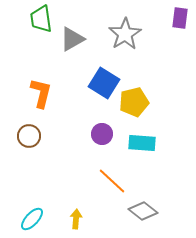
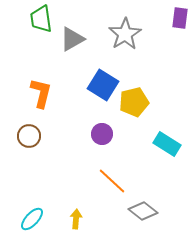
blue square: moved 1 px left, 2 px down
cyan rectangle: moved 25 px right, 1 px down; rotated 28 degrees clockwise
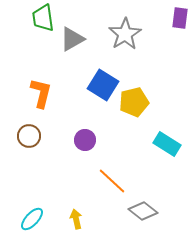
green trapezoid: moved 2 px right, 1 px up
purple circle: moved 17 px left, 6 px down
yellow arrow: rotated 18 degrees counterclockwise
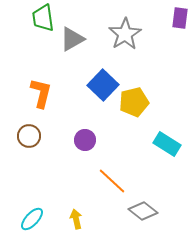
blue square: rotated 12 degrees clockwise
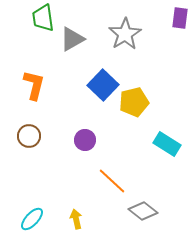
orange L-shape: moved 7 px left, 8 px up
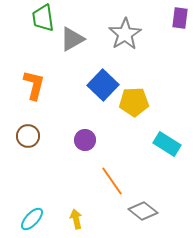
yellow pentagon: rotated 12 degrees clockwise
brown circle: moved 1 px left
orange line: rotated 12 degrees clockwise
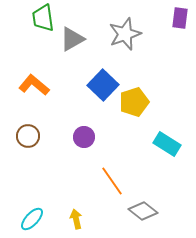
gray star: rotated 12 degrees clockwise
orange L-shape: rotated 64 degrees counterclockwise
yellow pentagon: rotated 16 degrees counterclockwise
purple circle: moved 1 px left, 3 px up
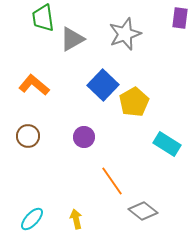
yellow pentagon: rotated 12 degrees counterclockwise
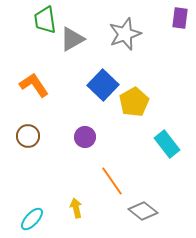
green trapezoid: moved 2 px right, 2 px down
orange L-shape: rotated 16 degrees clockwise
purple circle: moved 1 px right
cyan rectangle: rotated 20 degrees clockwise
yellow arrow: moved 11 px up
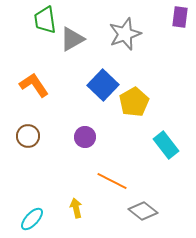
purple rectangle: moved 1 px up
cyan rectangle: moved 1 px left, 1 px down
orange line: rotated 28 degrees counterclockwise
